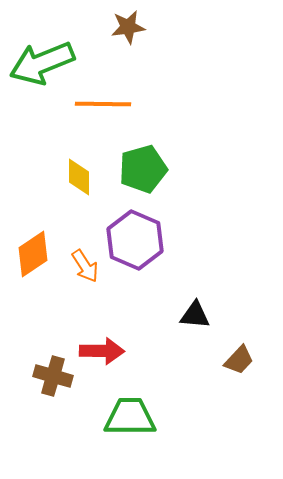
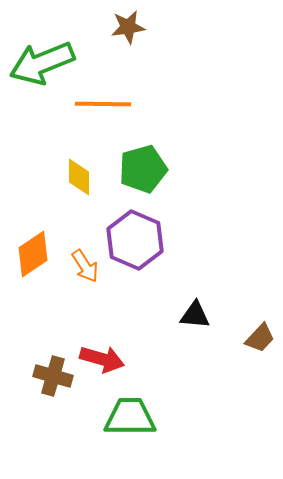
red arrow: moved 8 px down; rotated 15 degrees clockwise
brown trapezoid: moved 21 px right, 22 px up
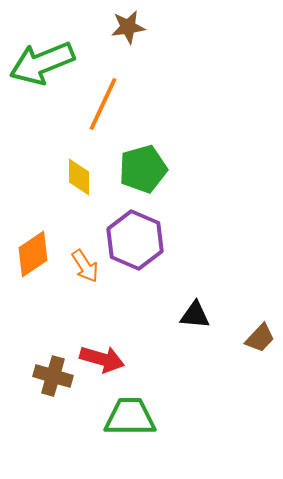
orange line: rotated 66 degrees counterclockwise
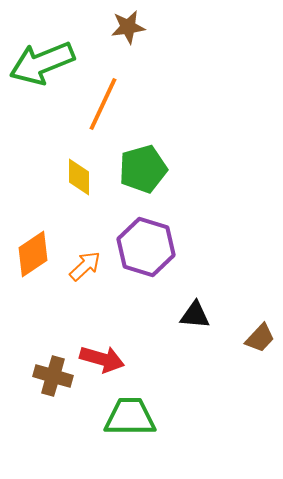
purple hexagon: moved 11 px right, 7 px down; rotated 6 degrees counterclockwise
orange arrow: rotated 100 degrees counterclockwise
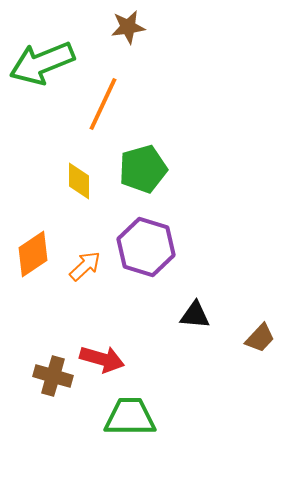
yellow diamond: moved 4 px down
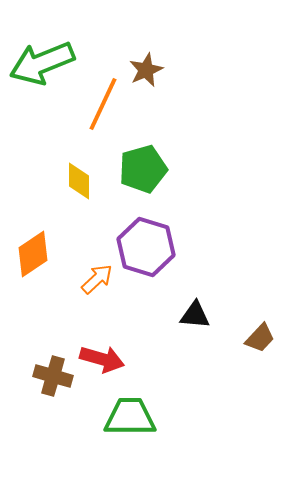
brown star: moved 18 px right, 43 px down; rotated 16 degrees counterclockwise
orange arrow: moved 12 px right, 13 px down
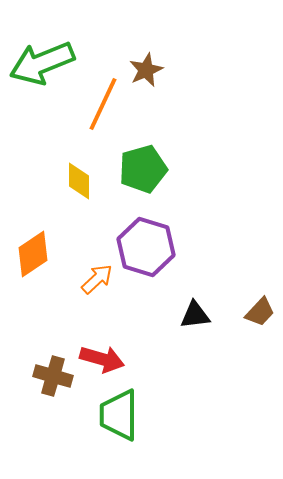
black triangle: rotated 12 degrees counterclockwise
brown trapezoid: moved 26 px up
green trapezoid: moved 11 px left, 2 px up; rotated 90 degrees counterclockwise
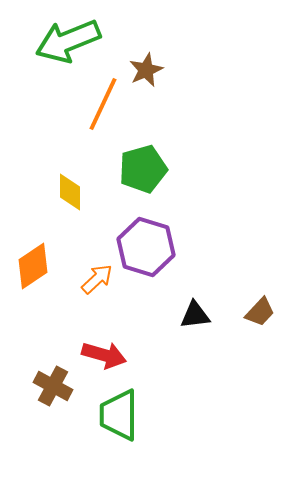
green arrow: moved 26 px right, 22 px up
yellow diamond: moved 9 px left, 11 px down
orange diamond: moved 12 px down
red arrow: moved 2 px right, 4 px up
brown cross: moved 10 px down; rotated 12 degrees clockwise
